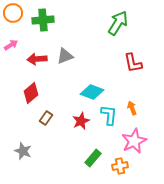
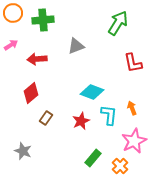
gray triangle: moved 11 px right, 10 px up
orange cross: rotated 35 degrees counterclockwise
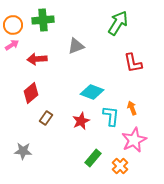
orange circle: moved 12 px down
pink arrow: moved 1 px right
cyan L-shape: moved 2 px right, 1 px down
pink star: moved 1 px up
gray star: rotated 18 degrees counterclockwise
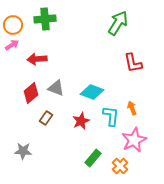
green cross: moved 2 px right, 1 px up
gray triangle: moved 20 px left, 42 px down; rotated 42 degrees clockwise
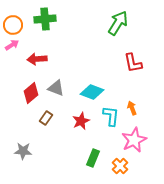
green rectangle: rotated 18 degrees counterclockwise
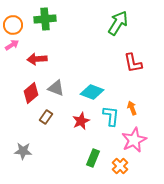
brown rectangle: moved 1 px up
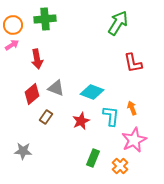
red arrow: rotated 96 degrees counterclockwise
red diamond: moved 1 px right, 1 px down
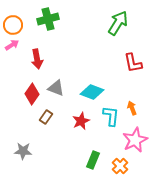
green cross: moved 3 px right; rotated 10 degrees counterclockwise
red diamond: rotated 15 degrees counterclockwise
pink star: moved 1 px right
green rectangle: moved 2 px down
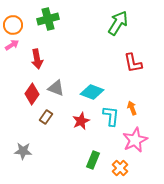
orange cross: moved 2 px down
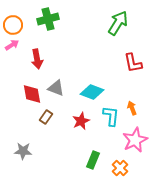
red diamond: rotated 45 degrees counterclockwise
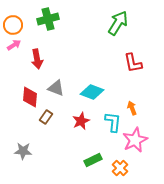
pink arrow: moved 2 px right
red diamond: moved 2 px left, 3 px down; rotated 15 degrees clockwise
cyan L-shape: moved 2 px right, 6 px down
green rectangle: rotated 42 degrees clockwise
